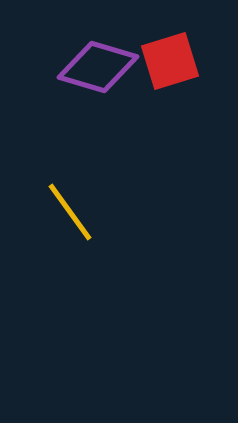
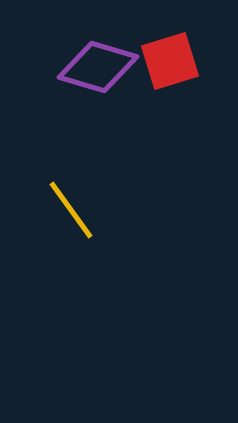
yellow line: moved 1 px right, 2 px up
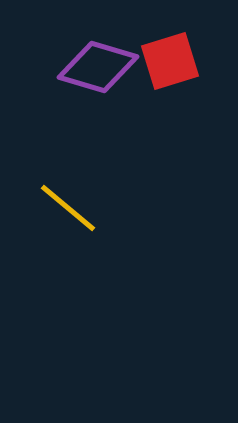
yellow line: moved 3 px left, 2 px up; rotated 14 degrees counterclockwise
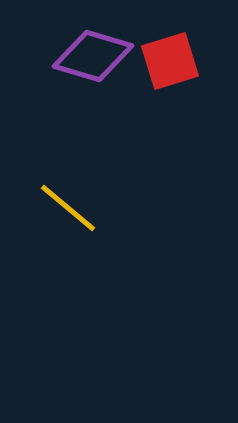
purple diamond: moved 5 px left, 11 px up
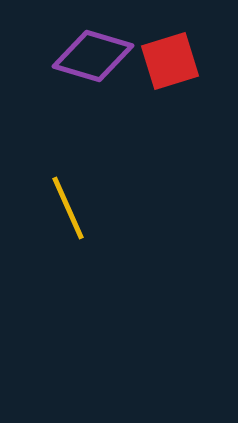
yellow line: rotated 26 degrees clockwise
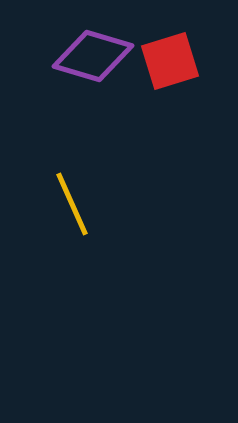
yellow line: moved 4 px right, 4 px up
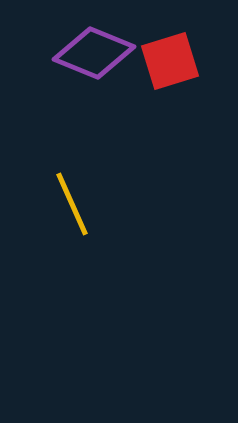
purple diamond: moved 1 px right, 3 px up; rotated 6 degrees clockwise
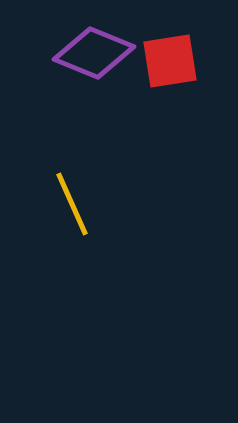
red square: rotated 8 degrees clockwise
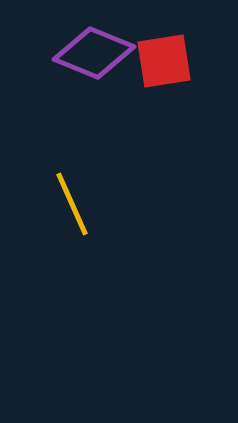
red square: moved 6 px left
